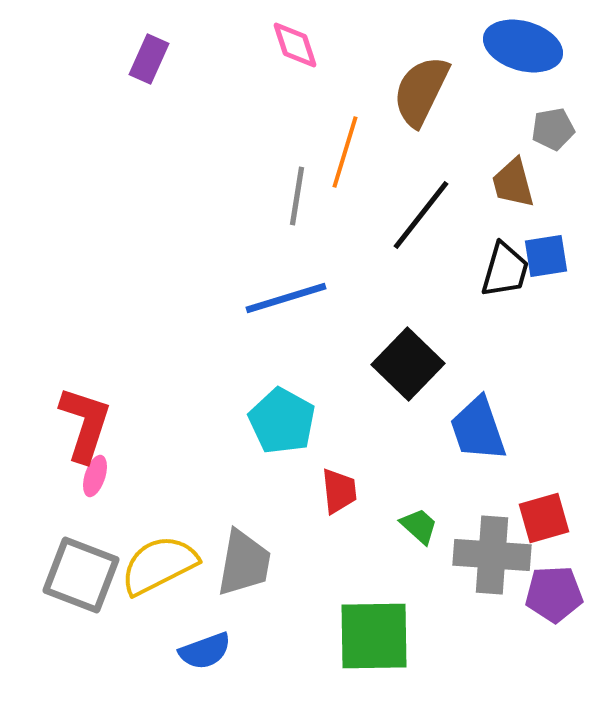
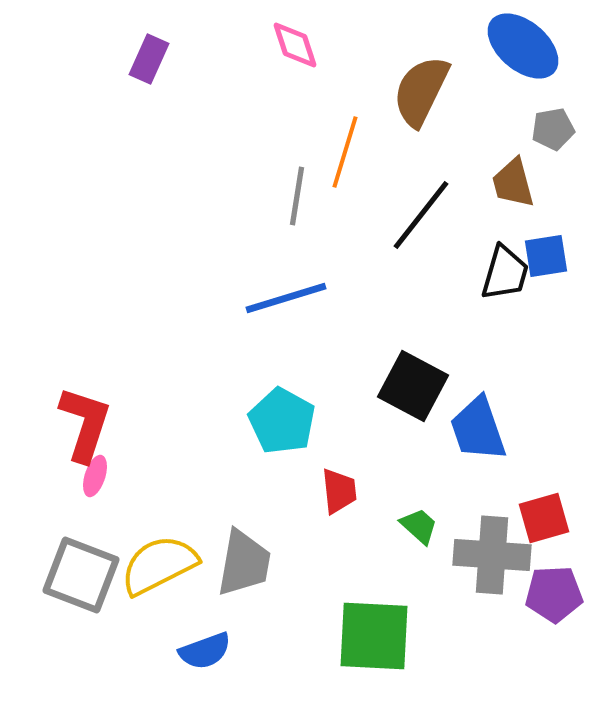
blue ellipse: rotated 24 degrees clockwise
black trapezoid: moved 3 px down
black square: moved 5 px right, 22 px down; rotated 16 degrees counterclockwise
green square: rotated 4 degrees clockwise
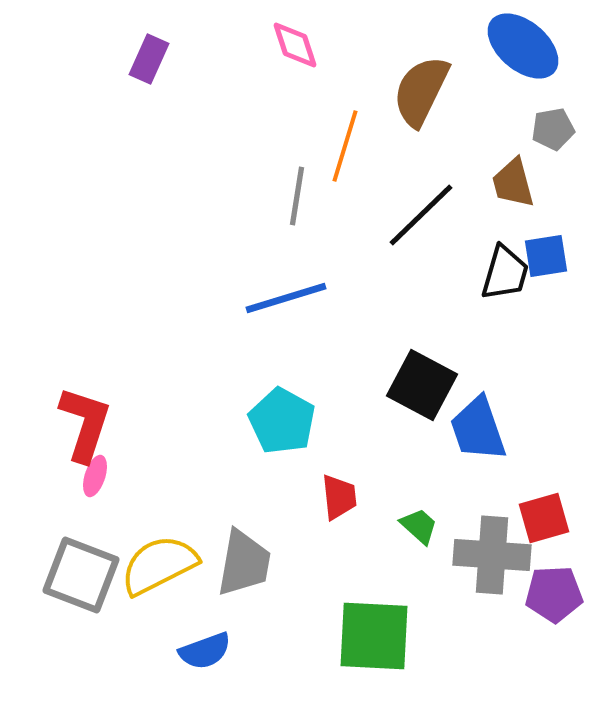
orange line: moved 6 px up
black line: rotated 8 degrees clockwise
black square: moved 9 px right, 1 px up
red trapezoid: moved 6 px down
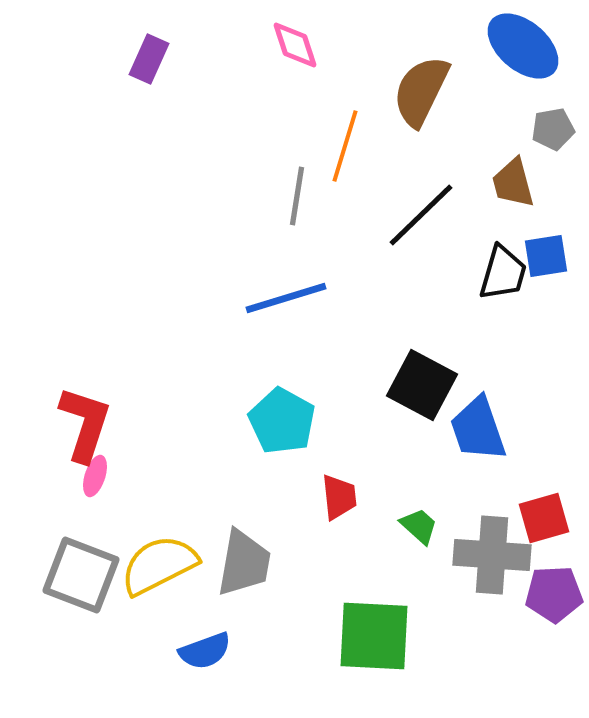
black trapezoid: moved 2 px left
